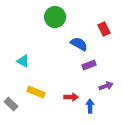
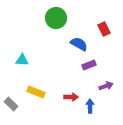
green circle: moved 1 px right, 1 px down
cyan triangle: moved 1 px left, 1 px up; rotated 24 degrees counterclockwise
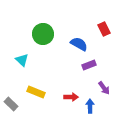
green circle: moved 13 px left, 16 px down
cyan triangle: rotated 40 degrees clockwise
purple arrow: moved 2 px left, 2 px down; rotated 72 degrees clockwise
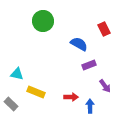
green circle: moved 13 px up
cyan triangle: moved 5 px left, 14 px down; rotated 32 degrees counterclockwise
purple arrow: moved 1 px right, 2 px up
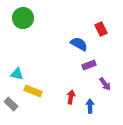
green circle: moved 20 px left, 3 px up
red rectangle: moved 3 px left
purple arrow: moved 2 px up
yellow rectangle: moved 3 px left, 1 px up
red arrow: rotated 80 degrees counterclockwise
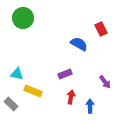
purple rectangle: moved 24 px left, 9 px down
purple arrow: moved 2 px up
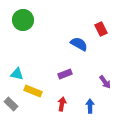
green circle: moved 2 px down
red arrow: moved 9 px left, 7 px down
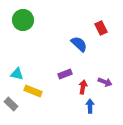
red rectangle: moved 1 px up
blue semicircle: rotated 12 degrees clockwise
purple arrow: rotated 32 degrees counterclockwise
red arrow: moved 21 px right, 17 px up
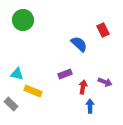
red rectangle: moved 2 px right, 2 px down
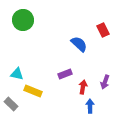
purple arrow: rotated 88 degrees clockwise
